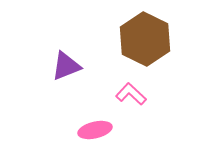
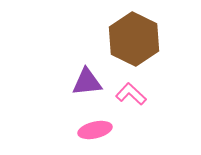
brown hexagon: moved 11 px left
purple triangle: moved 21 px right, 16 px down; rotated 16 degrees clockwise
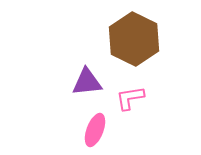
pink L-shape: moved 1 px left, 4 px down; rotated 52 degrees counterclockwise
pink ellipse: rotated 56 degrees counterclockwise
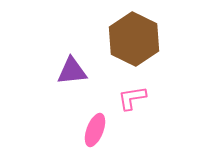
purple triangle: moved 15 px left, 11 px up
pink L-shape: moved 2 px right
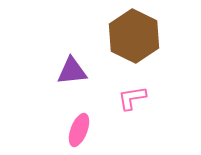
brown hexagon: moved 3 px up
pink ellipse: moved 16 px left
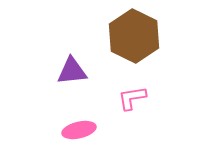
pink ellipse: rotated 56 degrees clockwise
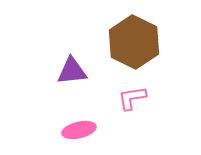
brown hexagon: moved 6 px down
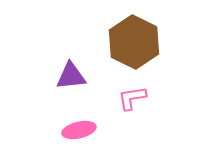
purple triangle: moved 1 px left, 5 px down
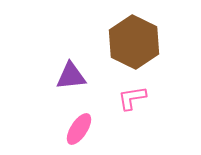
pink ellipse: moved 1 px up; rotated 44 degrees counterclockwise
